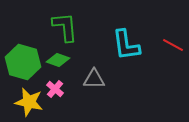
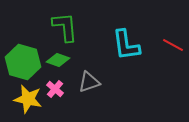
gray triangle: moved 5 px left, 3 px down; rotated 20 degrees counterclockwise
yellow star: moved 1 px left, 3 px up
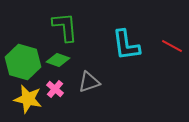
red line: moved 1 px left, 1 px down
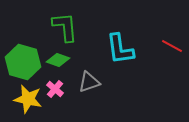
cyan L-shape: moved 6 px left, 4 px down
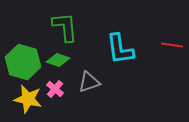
red line: moved 1 px up; rotated 20 degrees counterclockwise
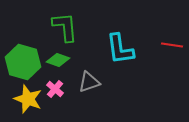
yellow star: rotated 8 degrees clockwise
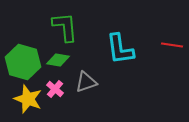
green diamond: rotated 10 degrees counterclockwise
gray triangle: moved 3 px left
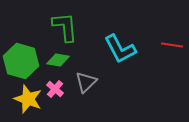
cyan L-shape: rotated 20 degrees counterclockwise
green hexagon: moved 2 px left, 1 px up
gray triangle: rotated 25 degrees counterclockwise
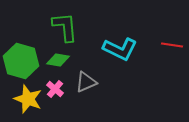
cyan L-shape: rotated 36 degrees counterclockwise
gray triangle: rotated 20 degrees clockwise
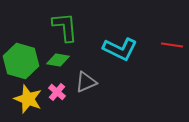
pink cross: moved 2 px right, 3 px down
